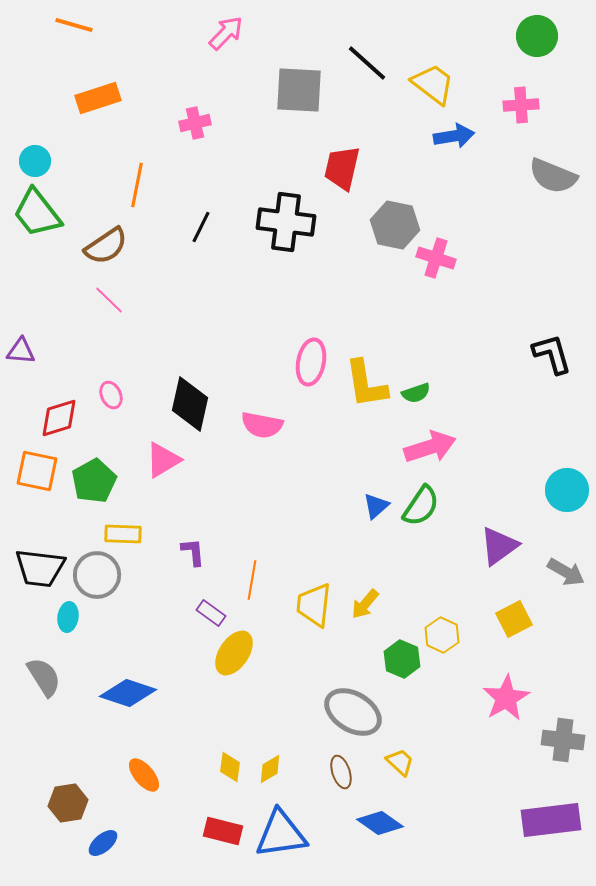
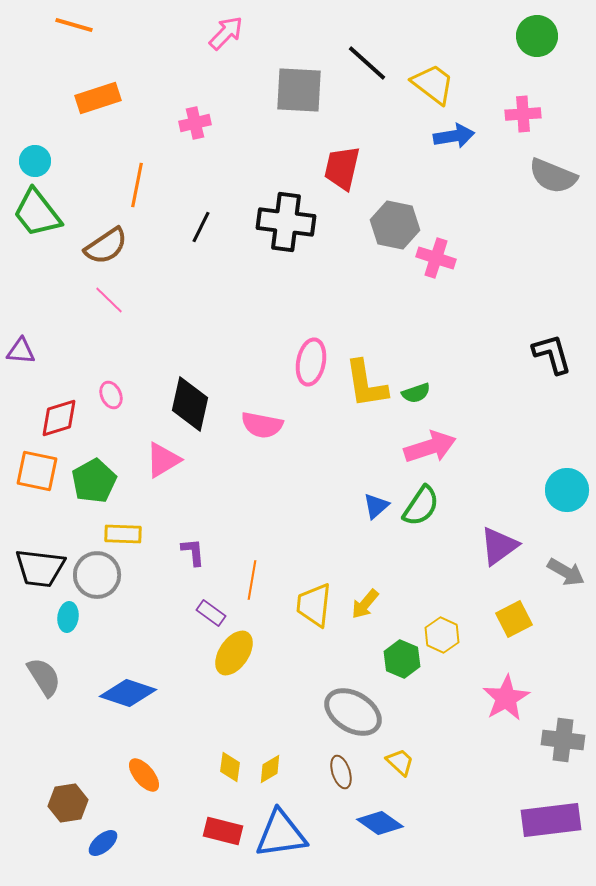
pink cross at (521, 105): moved 2 px right, 9 px down
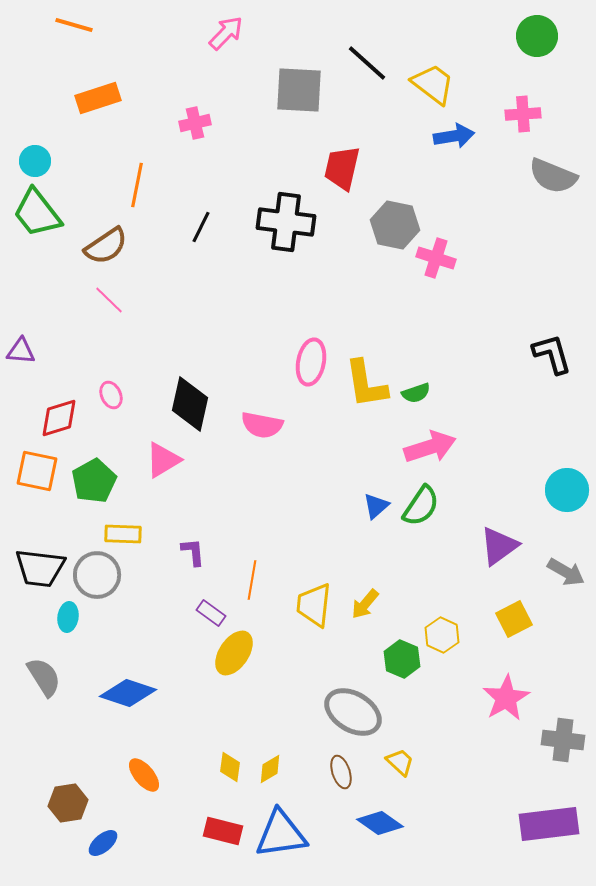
purple rectangle at (551, 820): moved 2 px left, 4 px down
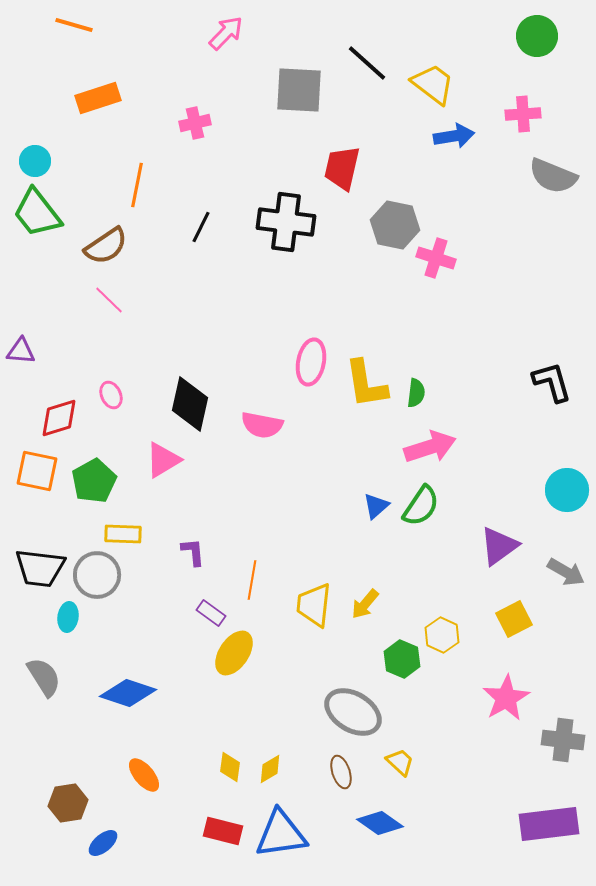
black L-shape at (552, 354): moved 28 px down
green semicircle at (416, 393): rotated 64 degrees counterclockwise
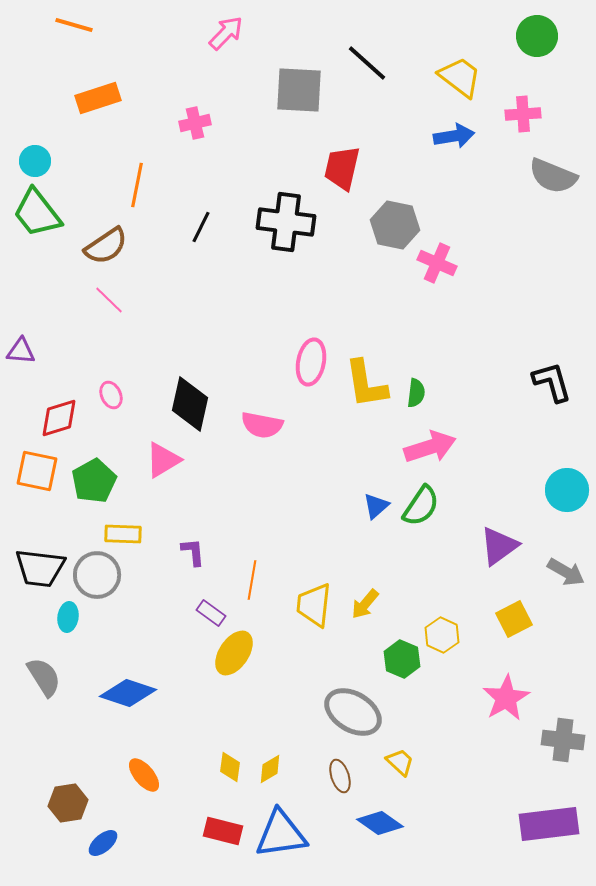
yellow trapezoid at (433, 84): moved 27 px right, 7 px up
pink cross at (436, 258): moved 1 px right, 5 px down; rotated 6 degrees clockwise
brown ellipse at (341, 772): moved 1 px left, 4 px down
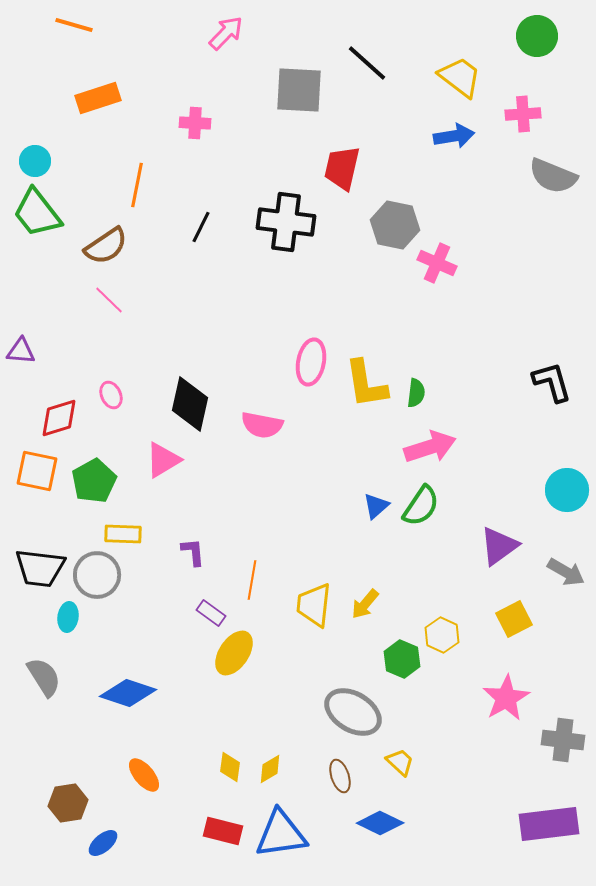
pink cross at (195, 123): rotated 16 degrees clockwise
blue diamond at (380, 823): rotated 9 degrees counterclockwise
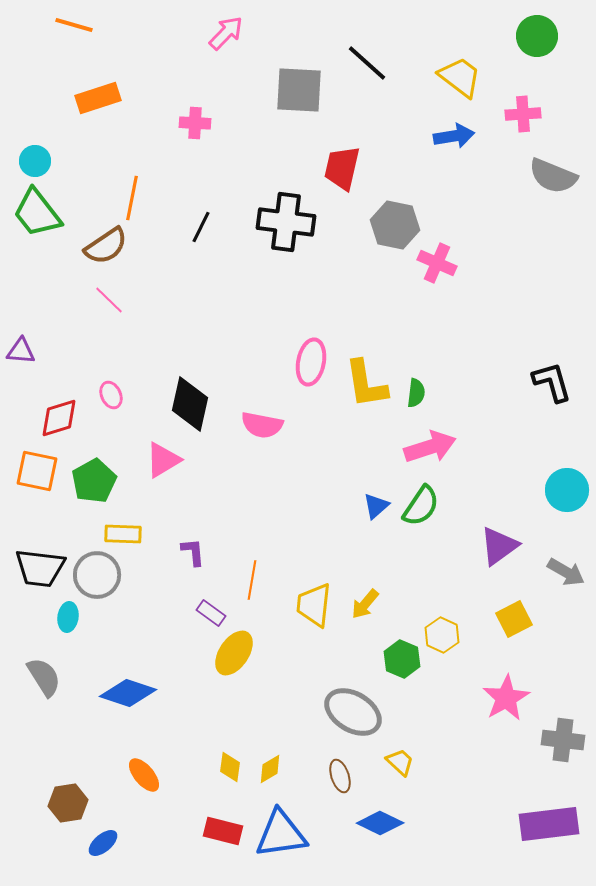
orange line at (137, 185): moved 5 px left, 13 px down
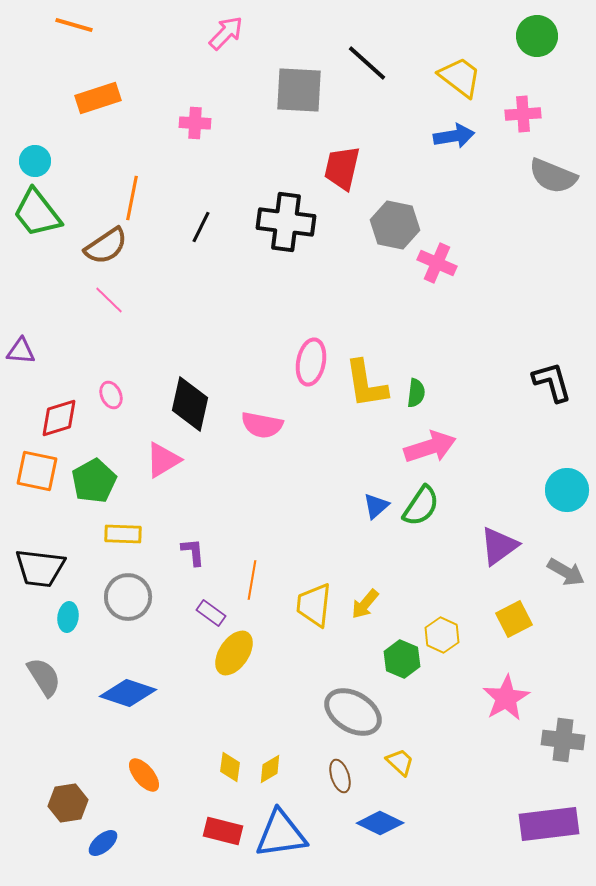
gray circle at (97, 575): moved 31 px right, 22 px down
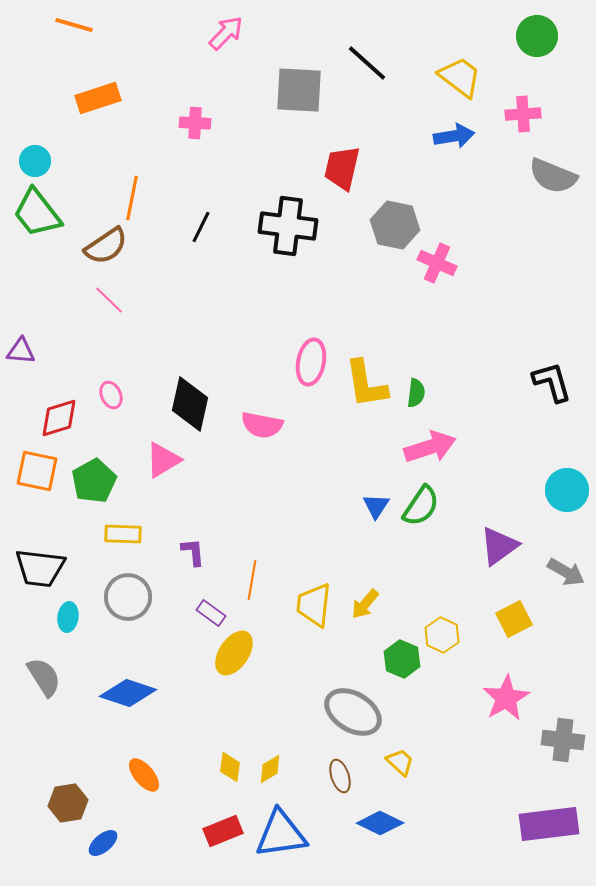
black cross at (286, 222): moved 2 px right, 4 px down
blue triangle at (376, 506): rotated 16 degrees counterclockwise
red rectangle at (223, 831): rotated 36 degrees counterclockwise
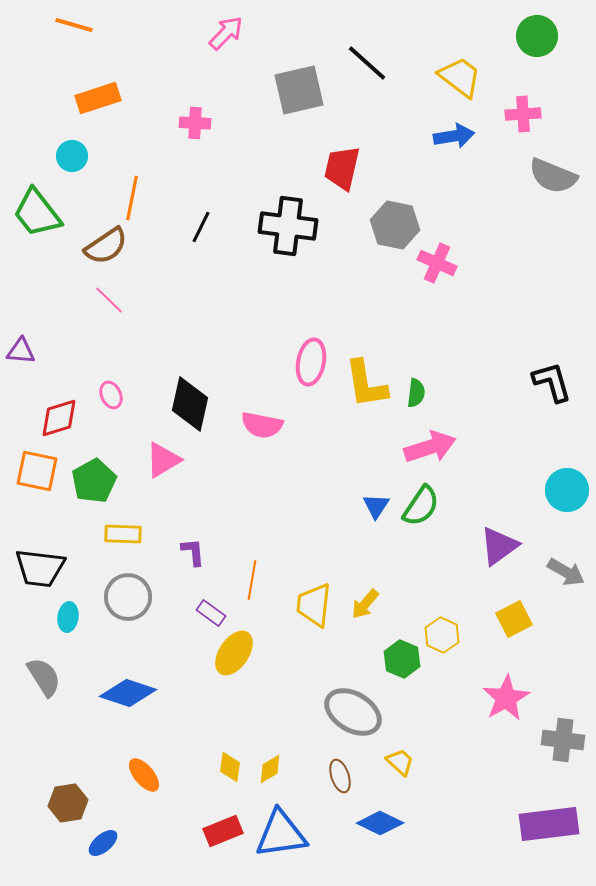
gray square at (299, 90): rotated 16 degrees counterclockwise
cyan circle at (35, 161): moved 37 px right, 5 px up
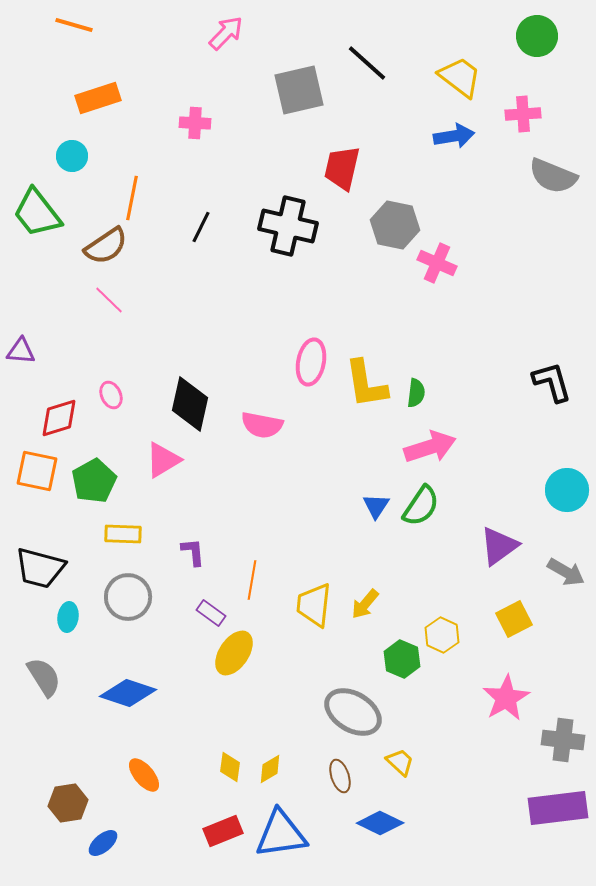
black cross at (288, 226): rotated 6 degrees clockwise
black trapezoid at (40, 568): rotated 8 degrees clockwise
purple rectangle at (549, 824): moved 9 px right, 16 px up
